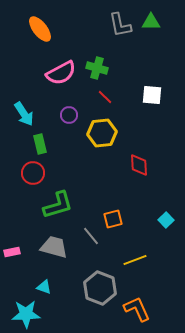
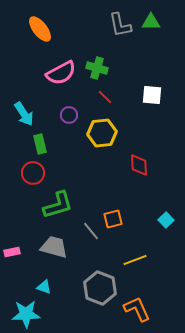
gray line: moved 5 px up
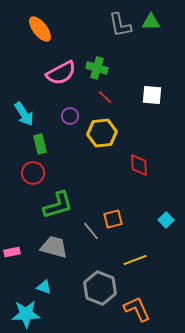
purple circle: moved 1 px right, 1 px down
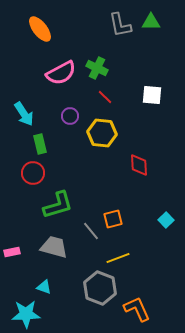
green cross: rotated 10 degrees clockwise
yellow hexagon: rotated 12 degrees clockwise
yellow line: moved 17 px left, 2 px up
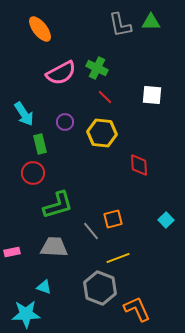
purple circle: moved 5 px left, 6 px down
gray trapezoid: rotated 12 degrees counterclockwise
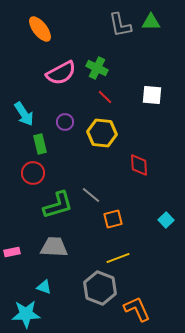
gray line: moved 36 px up; rotated 12 degrees counterclockwise
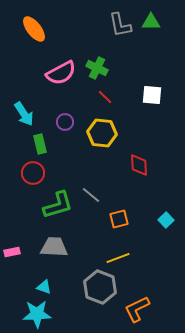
orange ellipse: moved 6 px left
orange square: moved 6 px right
gray hexagon: moved 1 px up
orange L-shape: rotated 92 degrees counterclockwise
cyan star: moved 11 px right
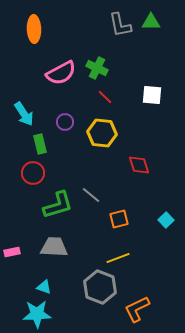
orange ellipse: rotated 36 degrees clockwise
red diamond: rotated 15 degrees counterclockwise
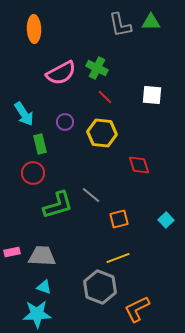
gray trapezoid: moved 12 px left, 9 px down
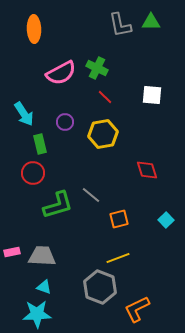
yellow hexagon: moved 1 px right, 1 px down; rotated 16 degrees counterclockwise
red diamond: moved 8 px right, 5 px down
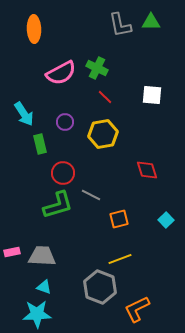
red circle: moved 30 px right
gray line: rotated 12 degrees counterclockwise
yellow line: moved 2 px right, 1 px down
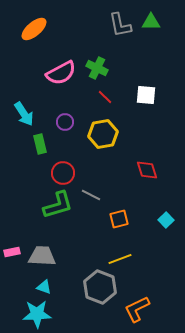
orange ellipse: rotated 52 degrees clockwise
white square: moved 6 px left
